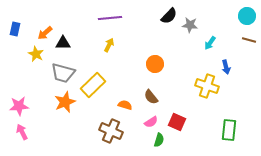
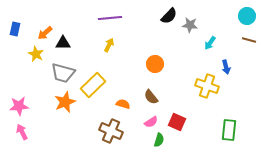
orange semicircle: moved 2 px left, 1 px up
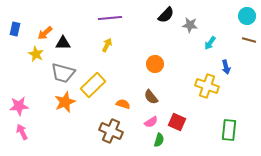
black semicircle: moved 3 px left, 1 px up
yellow arrow: moved 2 px left
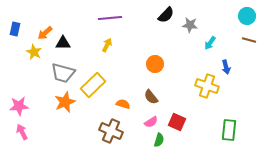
yellow star: moved 2 px left, 2 px up
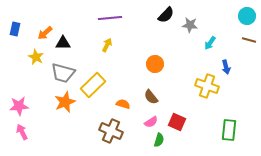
yellow star: moved 2 px right, 5 px down
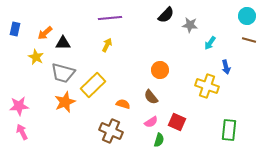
orange circle: moved 5 px right, 6 px down
